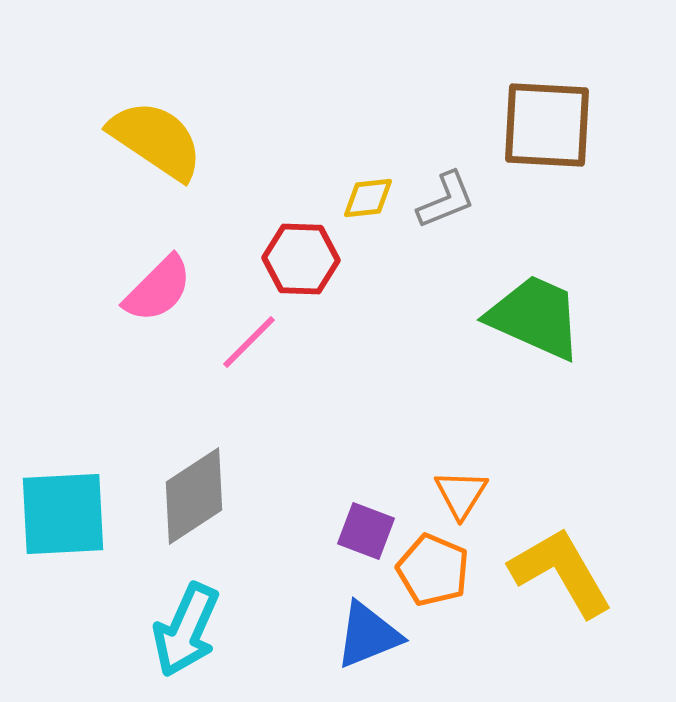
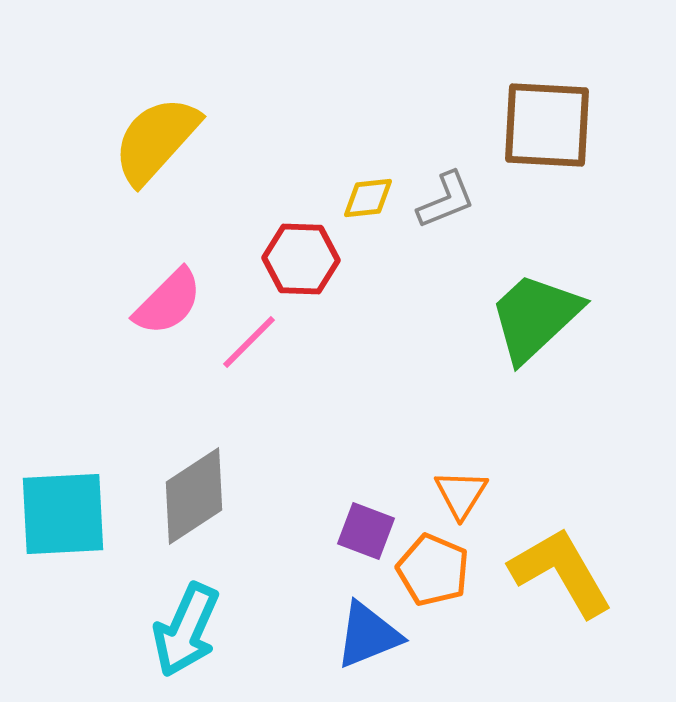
yellow semicircle: rotated 82 degrees counterclockwise
pink semicircle: moved 10 px right, 13 px down
green trapezoid: rotated 67 degrees counterclockwise
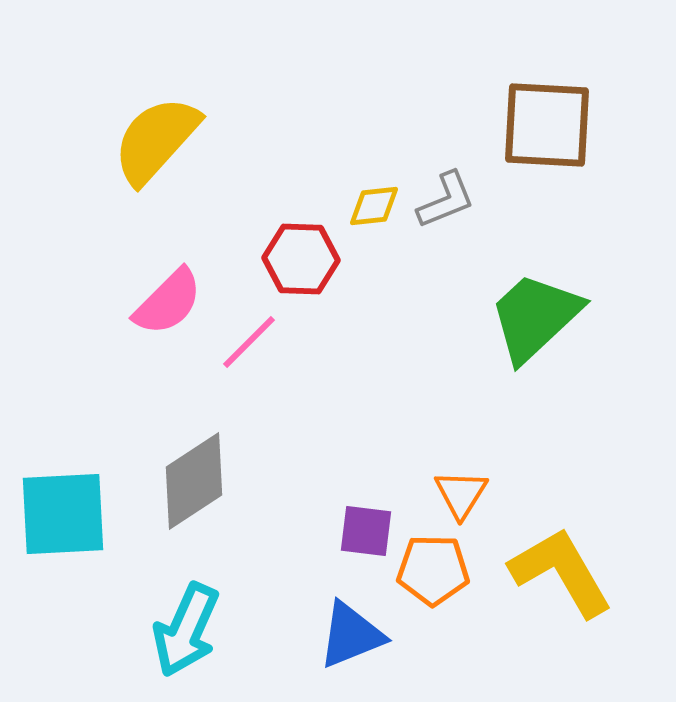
yellow diamond: moved 6 px right, 8 px down
gray diamond: moved 15 px up
purple square: rotated 14 degrees counterclockwise
orange pentagon: rotated 22 degrees counterclockwise
blue triangle: moved 17 px left
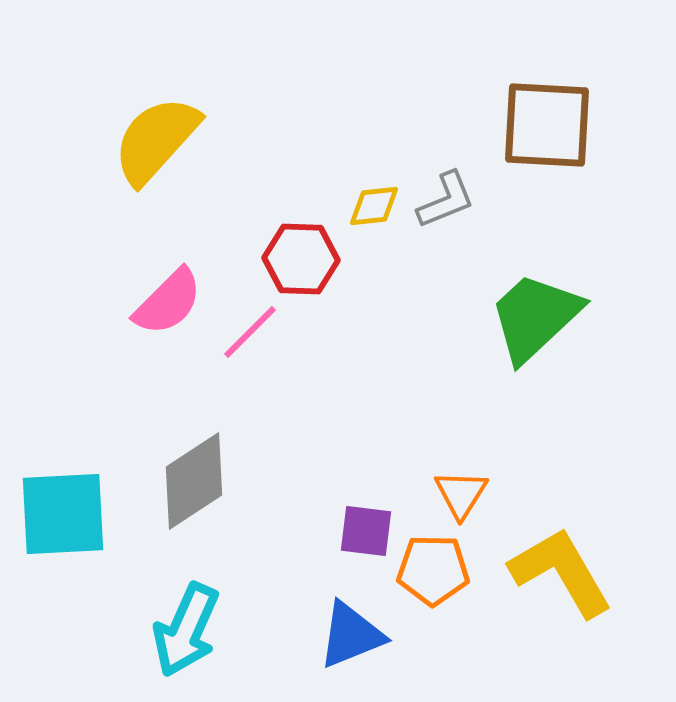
pink line: moved 1 px right, 10 px up
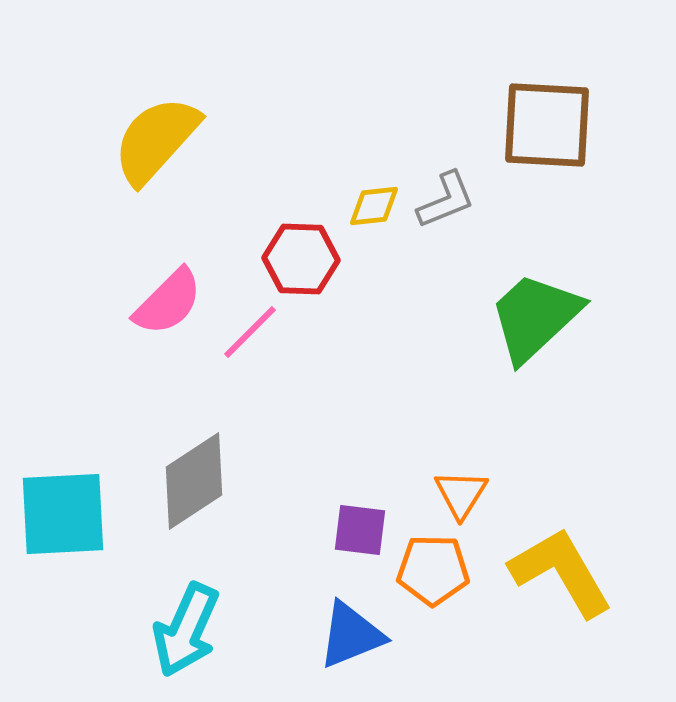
purple square: moved 6 px left, 1 px up
